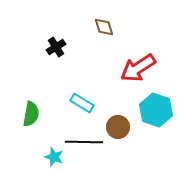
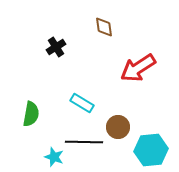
brown diamond: rotated 10 degrees clockwise
cyan hexagon: moved 5 px left, 40 px down; rotated 24 degrees counterclockwise
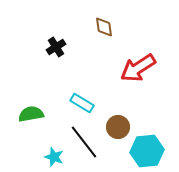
green semicircle: rotated 110 degrees counterclockwise
black line: rotated 51 degrees clockwise
cyan hexagon: moved 4 px left, 1 px down
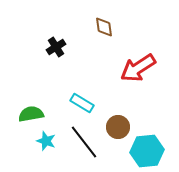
cyan star: moved 8 px left, 16 px up
